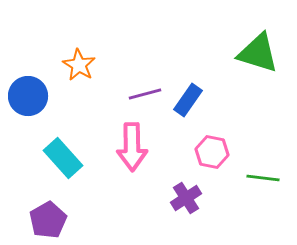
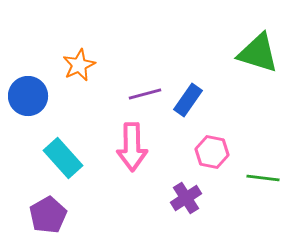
orange star: rotated 16 degrees clockwise
purple pentagon: moved 5 px up
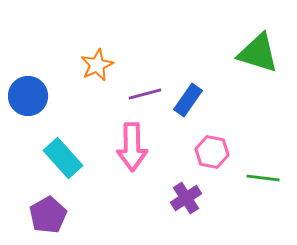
orange star: moved 18 px right
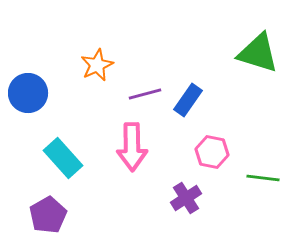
blue circle: moved 3 px up
